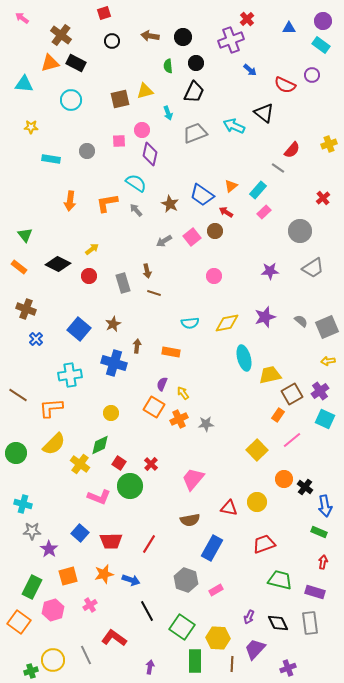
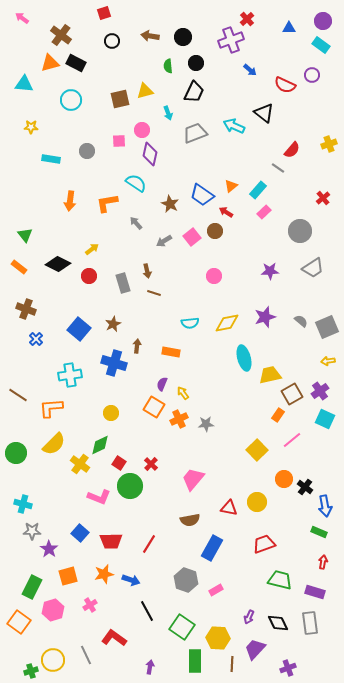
gray arrow at (136, 210): moved 13 px down
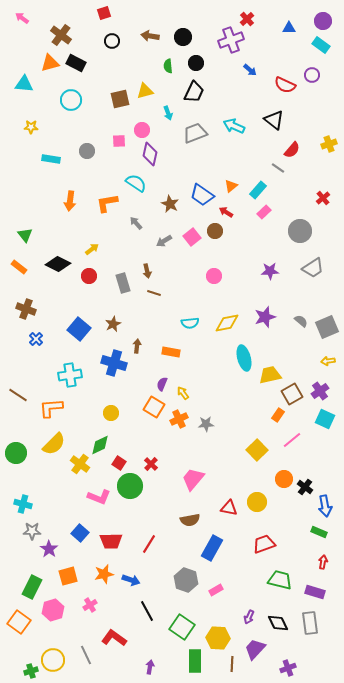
black triangle at (264, 113): moved 10 px right, 7 px down
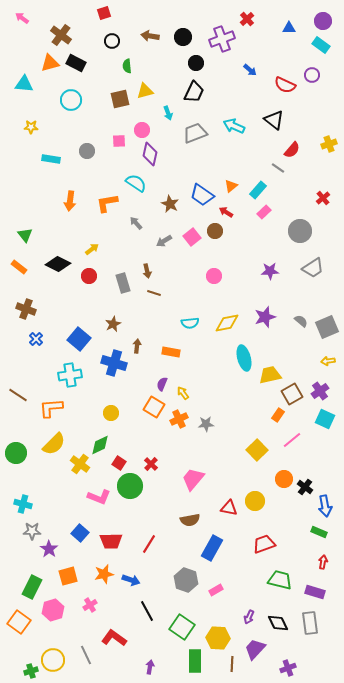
purple cross at (231, 40): moved 9 px left, 1 px up
green semicircle at (168, 66): moved 41 px left
blue square at (79, 329): moved 10 px down
yellow circle at (257, 502): moved 2 px left, 1 px up
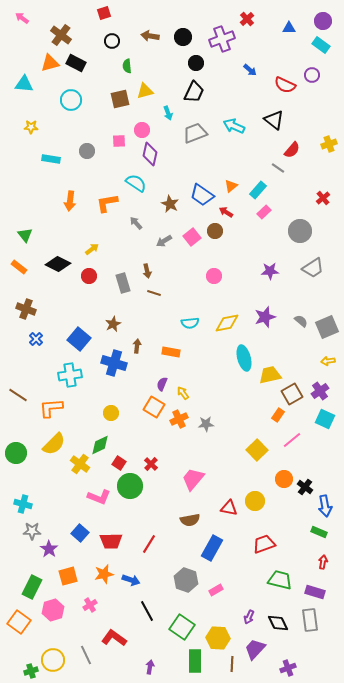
gray rectangle at (310, 623): moved 3 px up
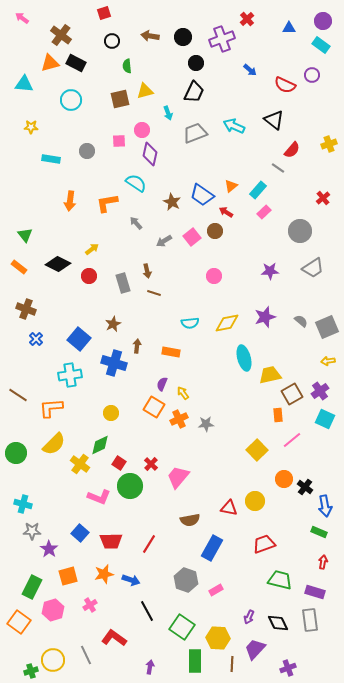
brown star at (170, 204): moved 2 px right, 2 px up
orange rectangle at (278, 415): rotated 40 degrees counterclockwise
pink trapezoid at (193, 479): moved 15 px left, 2 px up
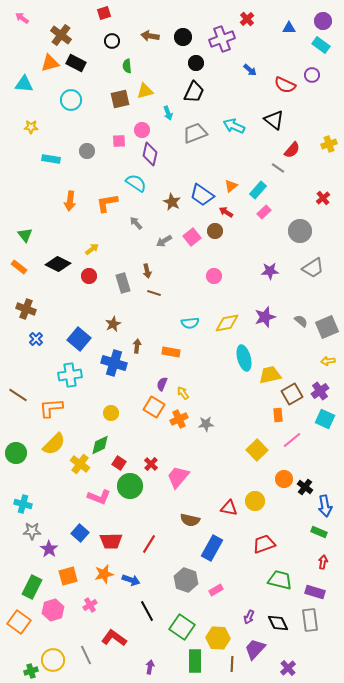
brown semicircle at (190, 520): rotated 24 degrees clockwise
purple cross at (288, 668): rotated 21 degrees counterclockwise
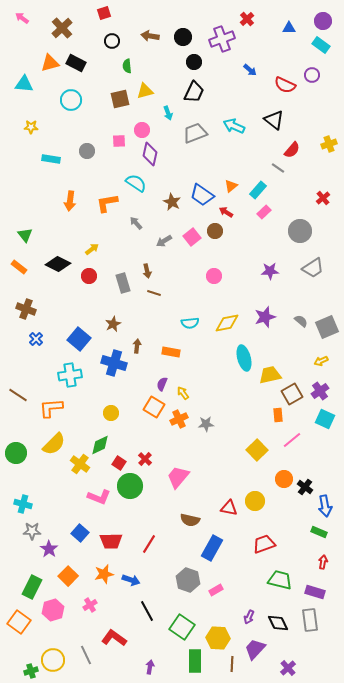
brown cross at (61, 35): moved 1 px right, 7 px up; rotated 10 degrees clockwise
black circle at (196, 63): moved 2 px left, 1 px up
yellow arrow at (328, 361): moved 7 px left; rotated 16 degrees counterclockwise
red cross at (151, 464): moved 6 px left, 5 px up
orange square at (68, 576): rotated 30 degrees counterclockwise
gray hexagon at (186, 580): moved 2 px right
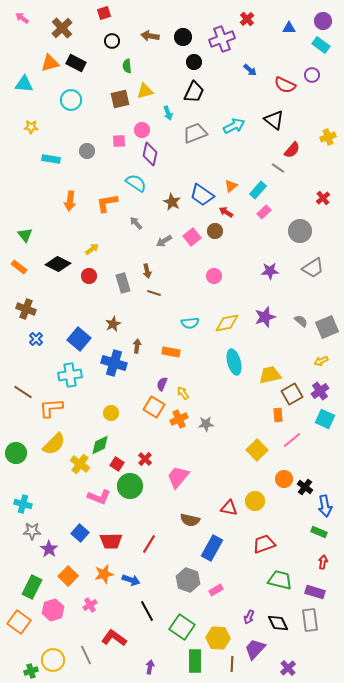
cyan arrow at (234, 126): rotated 130 degrees clockwise
yellow cross at (329, 144): moved 1 px left, 7 px up
cyan ellipse at (244, 358): moved 10 px left, 4 px down
brown line at (18, 395): moved 5 px right, 3 px up
red square at (119, 463): moved 2 px left, 1 px down
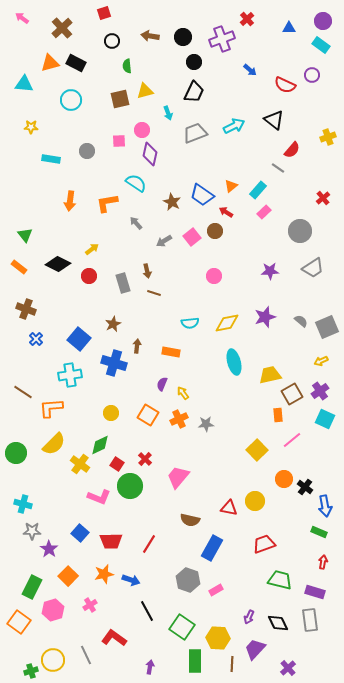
orange square at (154, 407): moved 6 px left, 8 px down
